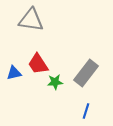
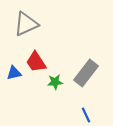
gray triangle: moved 5 px left, 4 px down; rotated 32 degrees counterclockwise
red trapezoid: moved 2 px left, 2 px up
blue line: moved 4 px down; rotated 42 degrees counterclockwise
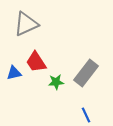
green star: moved 1 px right
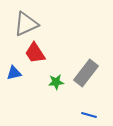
red trapezoid: moved 1 px left, 9 px up
blue line: moved 3 px right; rotated 49 degrees counterclockwise
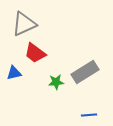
gray triangle: moved 2 px left
red trapezoid: rotated 20 degrees counterclockwise
gray rectangle: moved 1 px left, 1 px up; rotated 20 degrees clockwise
blue line: rotated 21 degrees counterclockwise
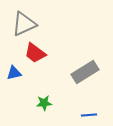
green star: moved 12 px left, 21 px down
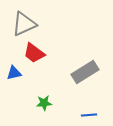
red trapezoid: moved 1 px left
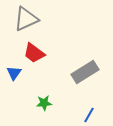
gray triangle: moved 2 px right, 5 px up
blue triangle: rotated 42 degrees counterclockwise
blue line: rotated 56 degrees counterclockwise
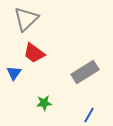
gray triangle: rotated 20 degrees counterclockwise
